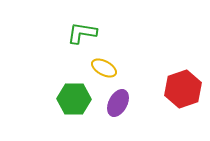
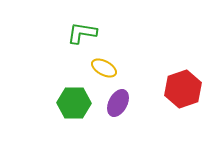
green hexagon: moved 4 px down
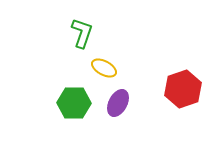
green L-shape: rotated 100 degrees clockwise
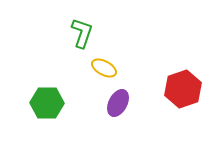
green hexagon: moved 27 px left
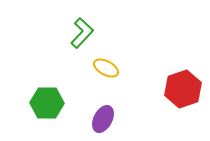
green L-shape: rotated 24 degrees clockwise
yellow ellipse: moved 2 px right
purple ellipse: moved 15 px left, 16 px down
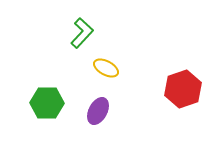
purple ellipse: moved 5 px left, 8 px up
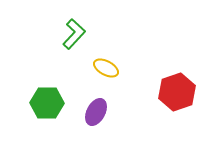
green L-shape: moved 8 px left, 1 px down
red hexagon: moved 6 px left, 3 px down
purple ellipse: moved 2 px left, 1 px down
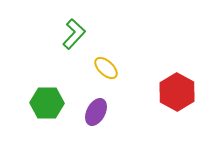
yellow ellipse: rotated 15 degrees clockwise
red hexagon: rotated 12 degrees counterclockwise
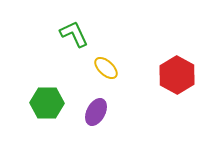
green L-shape: rotated 68 degrees counterclockwise
red hexagon: moved 17 px up
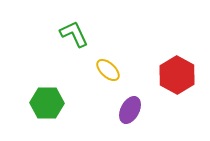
yellow ellipse: moved 2 px right, 2 px down
purple ellipse: moved 34 px right, 2 px up
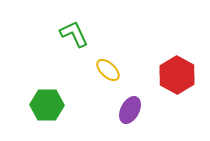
green hexagon: moved 2 px down
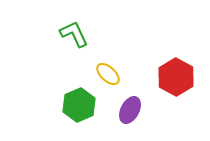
yellow ellipse: moved 4 px down
red hexagon: moved 1 px left, 2 px down
green hexagon: moved 32 px right; rotated 24 degrees counterclockwise
